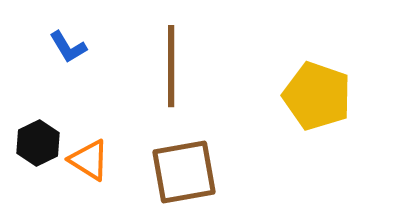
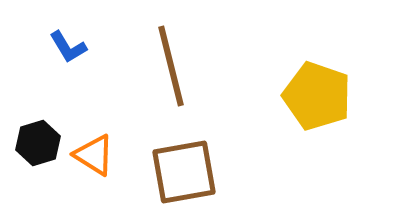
brown line: rotated 14 degrees counterclockwise
black hexagon: rotated 9 degrees clockwise
orange triangle: moved 5 px right, 5 px up
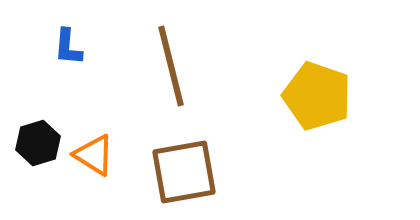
blue L-shape: rotated 36 degrees clockwise
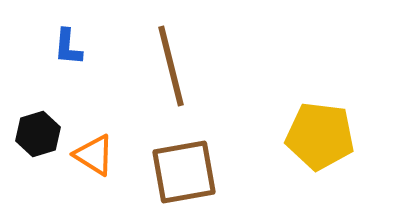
yellow pentagon: moved 3 px right, 40 px down; rotated 12 degrees counterclockwise
black hexagon: moved 9 px up
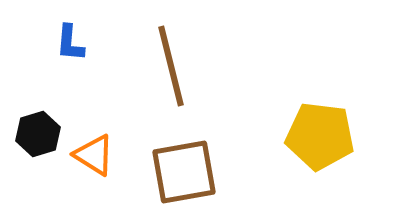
blue L-shape: moved 2 px right, 4 px up
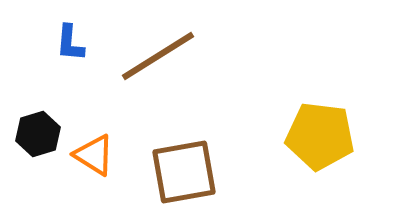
brown line: moved 13 px left, 10 px up; rotated 72 degrees clockwise
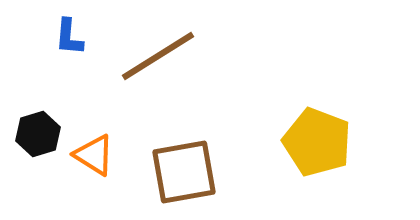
blue L-shape: moved 1 px left, 6 px up
yellow pentagon: moved 3 px left, 6 px down; rotated 14 degrees clockwise
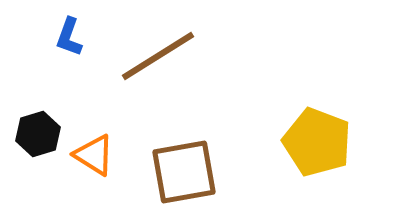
blue L-shape: rotated 15 degrees clockwise
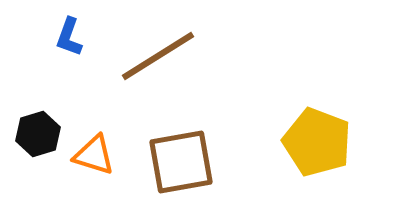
orange triangle: rotated 15 degrees counterclockwise
brown square: moved 3 px left, 10 px up
